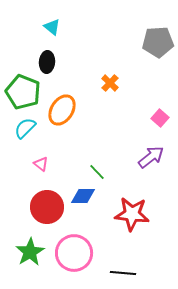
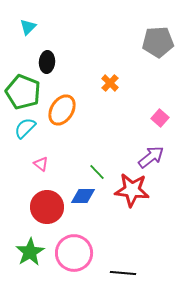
cyan triangle: moved 24 px left; rotated 36 degrees clockwise
red star: moved 24 px up
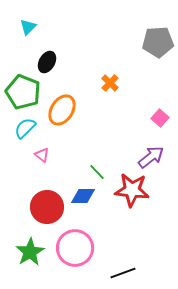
black ellipse: rotated 25 degrees clockwise
pink triangle: moved 1 px right, 9 px up
pink circle: moved 1 px right, 5 px up
black line: rotated 25 degrees counterclockwise
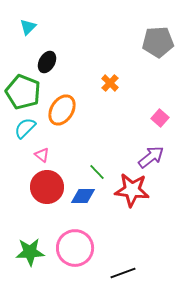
red circle: moved 20 px up
green star: rotated 28 degrees clockwise
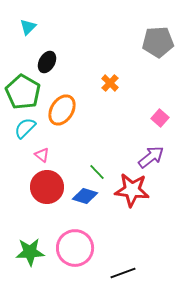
green pentagon: rotated 8 degrees clockwise
blue diamond: moved 2 px right; rotated 15 degrees clockwise
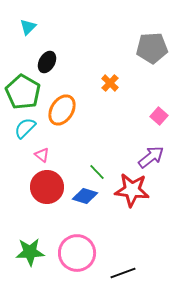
gray pentagon: moved 6 px left, 6 px down
pink square: moved 1 px left, 2 px up
pink circle: moved 2 px right, 5 px down
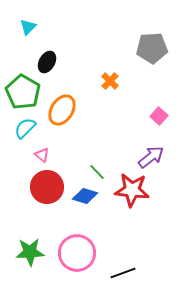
orange cross: moved 2 px up
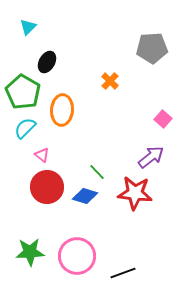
orange ellipse: rotated 28 degrees counterclockwise
pink square: moved 4 px right, 3 px down
red star: moved 3 px right, 3 px down
pink circle: moved 3 px down
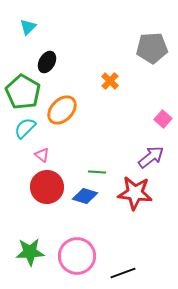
orange ellipse: rotated 40 degrees clockwise
green line: rotated 42 degrees counterclockwise
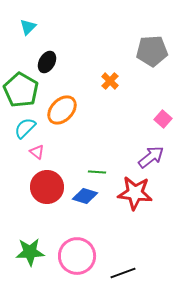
gray pentagon: moved 3 px down
green pentagon: moved 2 px left, 2 px up
pink triangle: moved 5 px left, 3 px up
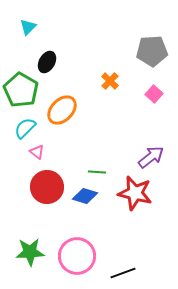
pink square: moved 9 px left, 25 px up
red star: rotated 8 degrees clockwise
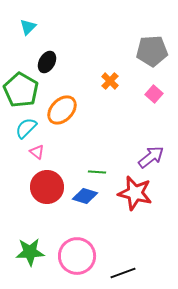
cyan semicircle: moved 1 px right
